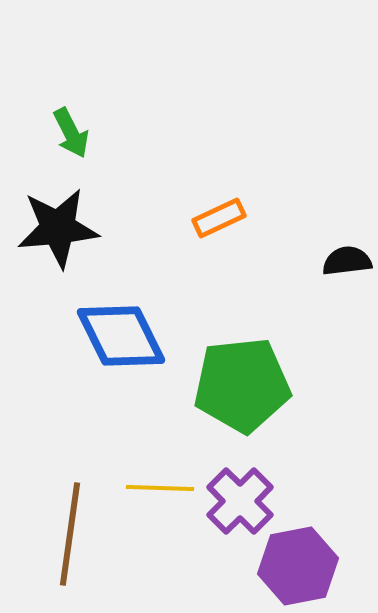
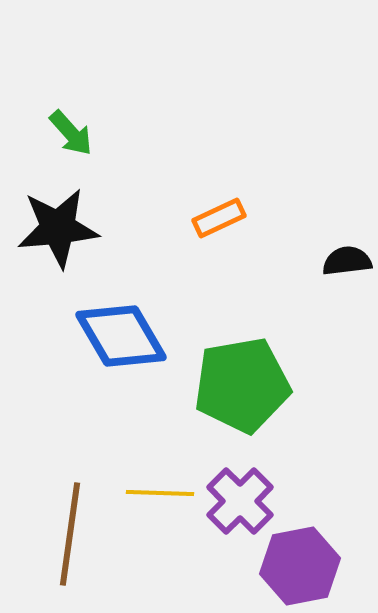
green arrow: rotated 15 degrees counterclockwise
blue diamond: rotated 4 degrees counterclockwise
green pentagon: rotated 4 degrees counterclockwise
yellow line: moved 5 px down
purple hexagon: moved 2 px right
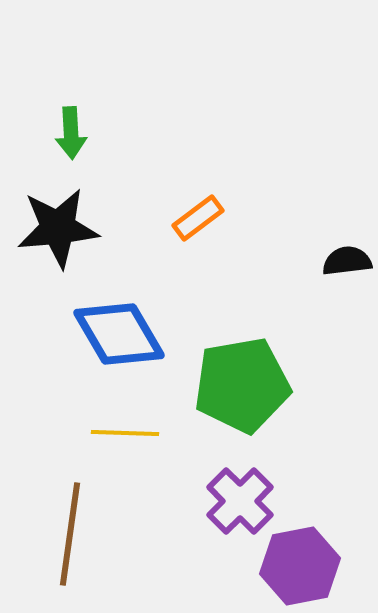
green arrow: rotated 39 degrees clockwise
orange rectangle: moved 21 px left; rotated 12 degrees counterclockwise
blue diamond: moved 2 px left, 2 px up
yellow line: moved 35 px left, 60 px up
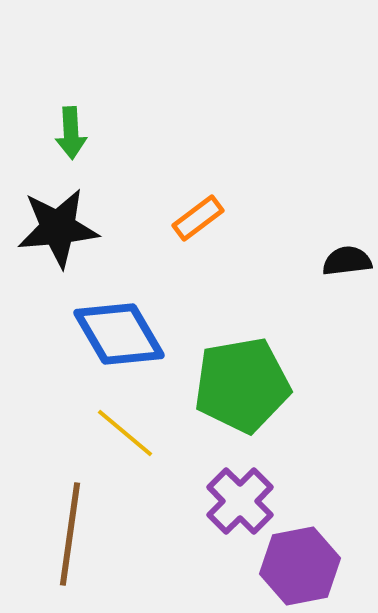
yellow line: rotated 38 degrees clockwise
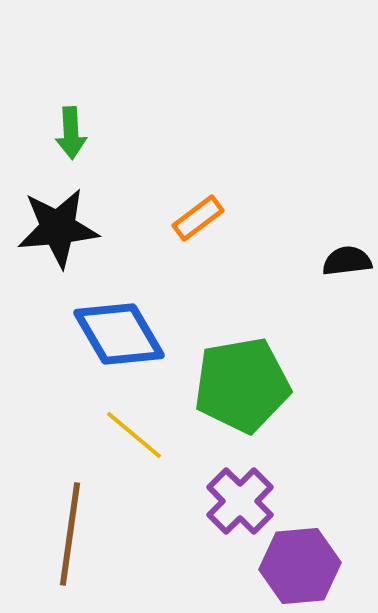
yellow line: moved 9 px right, 2 px down
purple hexagon: rotated 6 degrees clockwise
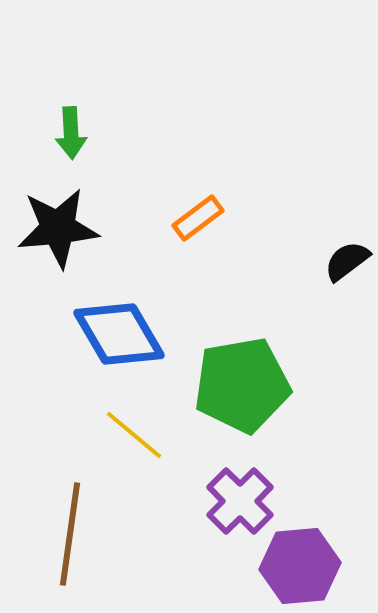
black semicircle: rotated 30 degrees counterclockwise
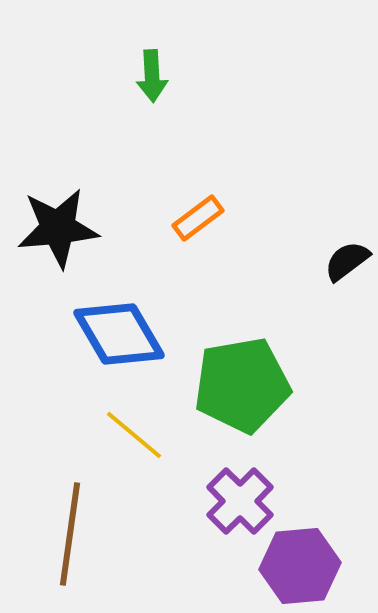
green arrow: moved 81 px right, 57 px up
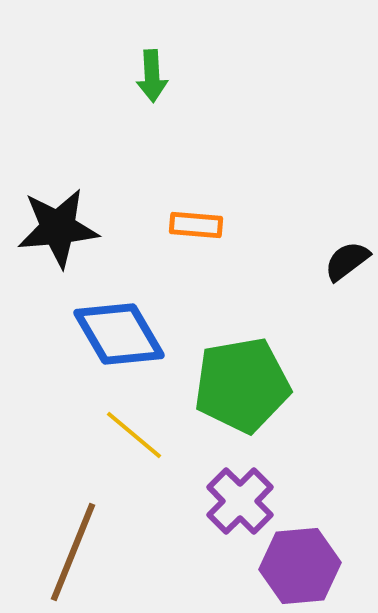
orange rectangle: moved 2 px left, 7 px down; rotated 42 degrees clockwise
brown line: moved 3 px right, 18 px down; rotated 14 degrees clockwise
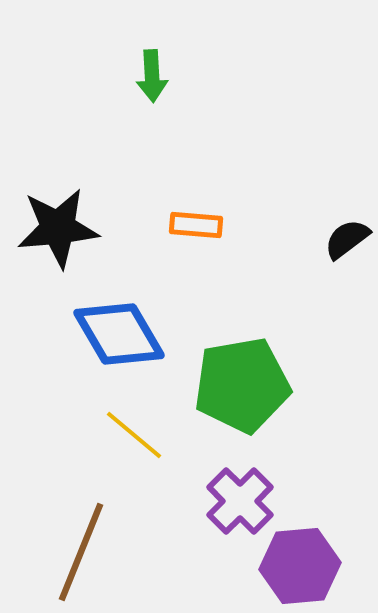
black semicircle: moved 22 px up
brown line: moved 8 px right
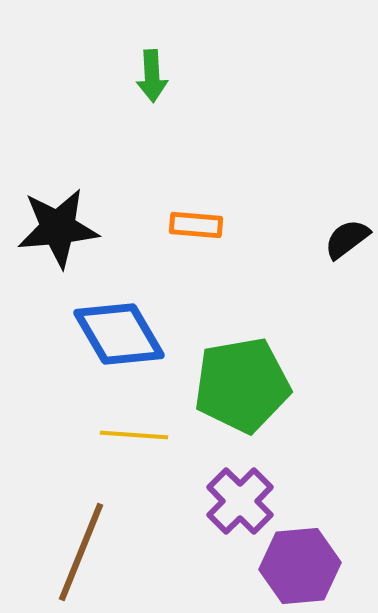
yellow line: rotated 36 degrees counterclockwise
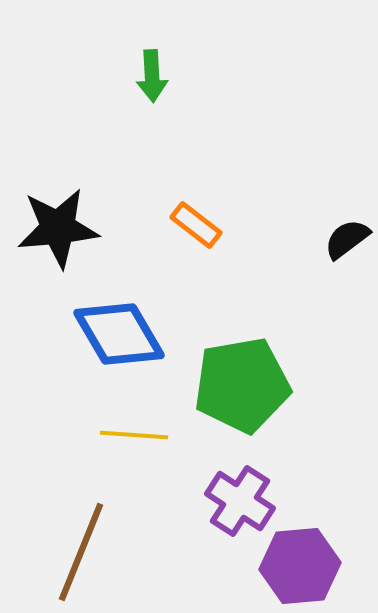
orange rectangle: rotated 33 degrees clockwise
purple cross: rotated 12 degrees counterclockwise
